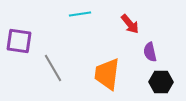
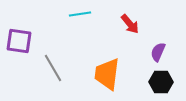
purple semicircle: moved 8 px right; rotated 36 degrees clockwise
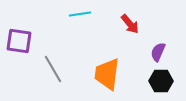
gray line: moved 1 px down
black hexagon: moved 1 px up
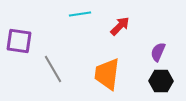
red arrow: moved 10 px left, 2 px down; rotated 95 degrees counterclockwise
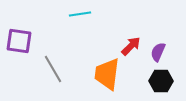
red arrow: moved 11 px right, 20 px down
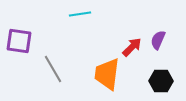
red arrow: moved 1 px right, 1 px down
purple semicircle: moved 12 px up
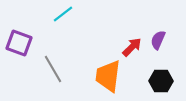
cyan line: moved 17 px left; rotated 30 degrees counterclockwise
purple square: moved 2 px down; rotated 12 degrees clockwise
orange trapezoid: moved 1 px right, 2 px down
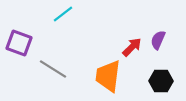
gray line: rotated 28 degrees counterclockwise
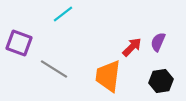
purple semicircle: moved 2 px down
gray line: moved 1 px right
black hexagon: rotated 10 degrees counterclockwise
